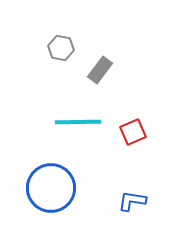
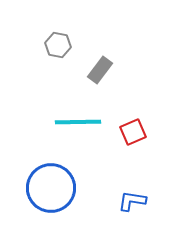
gray hexagon: moved 3 px left, 3 px up
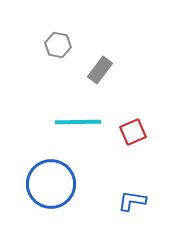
blue circle: moved 4 px up
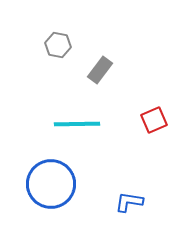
cyan line: moved 1 px left, 2 px down
red square: moved 21 px right, 12 px up
blue L-shape: moved 3 px left, 1 px down
